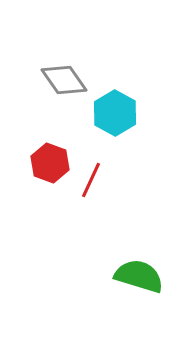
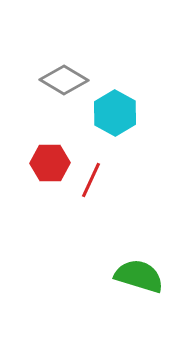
gray diamond: rotated 24 degrees counterclockwise
red hexagon: rotated 21 degrees counterclockwise
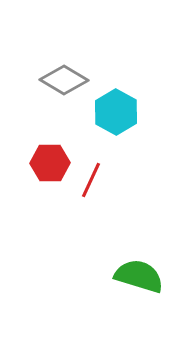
cyan hexagon: moved 1 px right, 1 px up
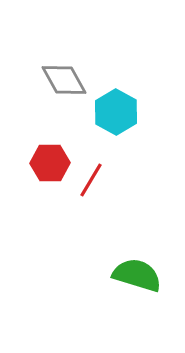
gray diamond: rotated 30 degrees clockwise
red line: rotated 6 degrees clockwise
green semicircle: moved 2 px left, 1 px up
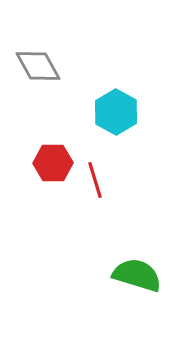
gray diamond: moved 26 px left, 14 px up
red hexagon: moved 3 px right
red line: moved 4 px right; rotated 48 degrees counterclockwise
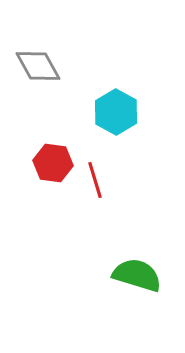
red hexagon: rotated 9 degrees clockwise
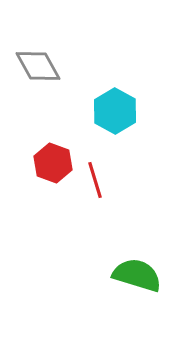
cyan hexagon: moved 1 px left, 1 px up
red hexagon: rotated 12 degrees clockwise
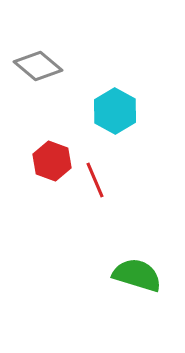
gray diamond: rotated 21 degrees counterclockwise
red hexagon: moved 1 px left, 2 px up
red line: rotated 6 degrees counterclockwise
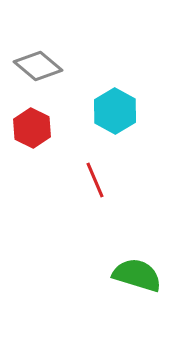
red hexagon: moved 20 px left, 33 px up; rotated 6 degrees clockwise
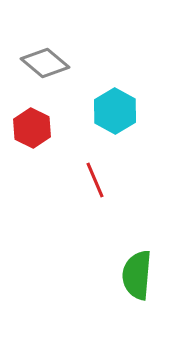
gray diamond: moved 7 px right, 3 px up
green semicircle: rotated 102 degrees counterclockwise
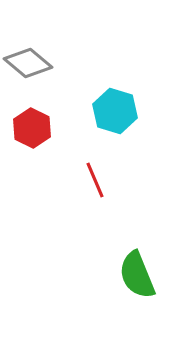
gray diamond: moved 17 px left
cyan hexagon: rotated 12 degrees counterclockwise
green semicircle: rotated 27 degrees counterclockwise
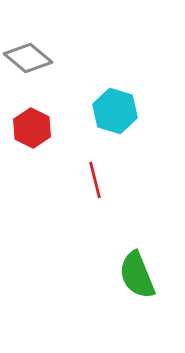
gray diamond: moved 5 px up
red line: rotated 9 degrees clockwise
